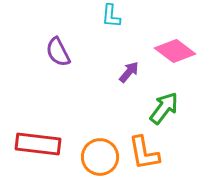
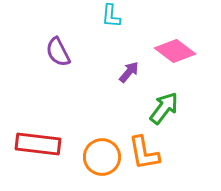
orange circle: moved 2 px right
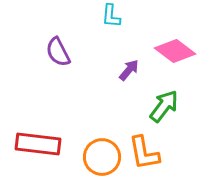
purple arrow: moved 2 px up
green arrow: moved 2 px up
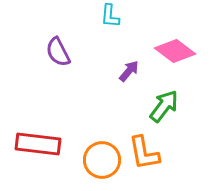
cyan L-shape: moved 1 px left
purple arrow: moved 1 px down
orange circle: moved 3 px down
